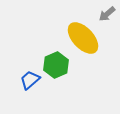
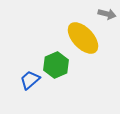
gray arrow: rotated 126 degrees counterclockwise
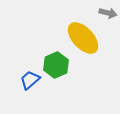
gray arrow: moved 1 px right, 1 px up
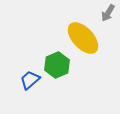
gray arrow: rotated 108 degrees clockwise
green hexagon: moved 1 px right
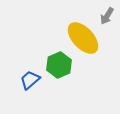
gray arrow: moved 1 px left, 3 px down
green hexagon: moved 2 px right
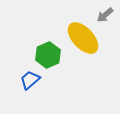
gray arrow: moved 2 px left, 1 px up; rotated 18 degrees clockwise
green hexagon: moved 11 px left, 10 px up
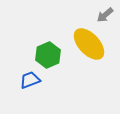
yellow ellipse: moved 6 px right, 6 px down
blue trapezoid: rotated 20 degrees clockwise
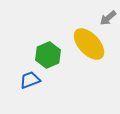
gray arrow: moved 3 px right, 3 px down
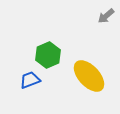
gray arrow: moved 2 px left, 2 px up
yellow ellipse: moved 32 px down
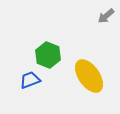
green hexagon: rotated 15 degrees counterclockwise
yellow ellipse: rotated 8 degrees clockwise
